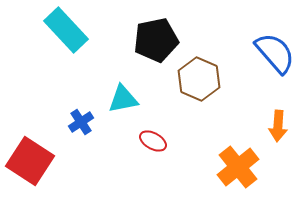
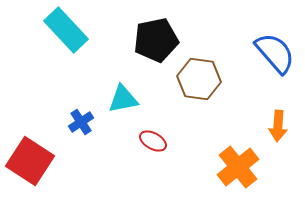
brown hexagon: rotated 15 degrees counterclockwise
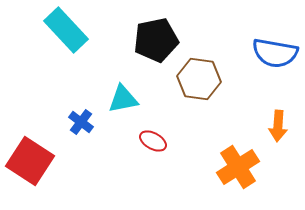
blue semicircle: rotated 141 degrees clockwise
blue cross: rotated 20 degrees counterclockwise
orange cross: rotated 6 degrees clockwise
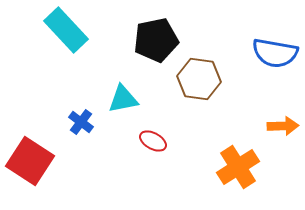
orange arrow: moved 5 px right; rotated 96 degrees counterclockwise
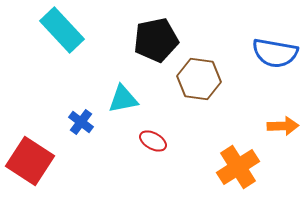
cyan rectangle: moved 4 px left
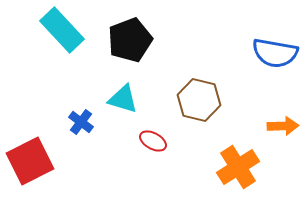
black pentagon: moved 26 px left; rotated 9 degrees counterclockwise
brown hexagon: moved 21 px down; rotated 6 degrees clockwise
cyan triangle: rotated 28 degrees clockwise
red square: rotated 30 degrees clockwise
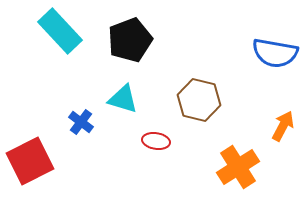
cyan rectangle: moved 2 px left, 1 px down
orange arrow: rotated 60 degrees counterclockwise
red ellipse: moved 3 px right; rotated 20 degrees counterclockwise
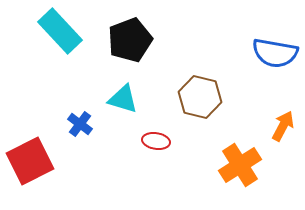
brown hexagon: moved 1 px right, 3 px up
blue cross: moved 1 px left, 2 px down
orange cross: moved 2 px right, 2 px up
